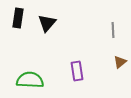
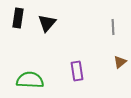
gray line: moved 3 px up
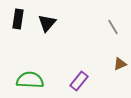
black rectangle: moved 1 px down
gray line: rotated 28 degrees counterclockwise
brown triangle: moved 2 px down; rotated 16 degrees clockwise
purple rectangle: moved 2 px right, 10 px down; rotated 48 degrees clockwise
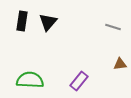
black rectangle: moved 4 px right, 2 px down
black triangle: moved 1 px right, 1 px up
gray line: rotated 42 degrees counterclockwise
brown triangle: rotated 16 degrees clockwise
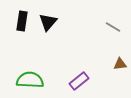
gray line: rotated 14 degrees clockwise
purple rectangle: rotated 12 degrees clockwise
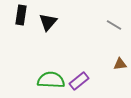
black rectangle: moved 1 px left, 6 px up
gray line: moved 1 px right, 2 px up
green semicircle: moved 21 px right
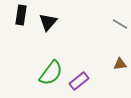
gray line: moved 6 px right, 1 px up
green semicircle: moved 7 px up; rotated 124 degrees clockwise
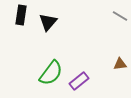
gray line: moved 8 px up
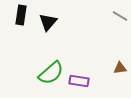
brown triangle: moved 4 px down
green semicircle: rotated 12 degrees clockwise
purple rectangle: rotated 48 degrees clockwise
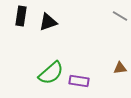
black rectangle: moved 1 px down
black triangle: rotated 30 degrees clockwise
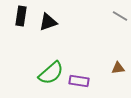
brown triangle: moved 2 px left
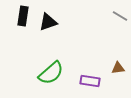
black rectangle: moved 2 px right
purple rectangle: moved 11 px right
